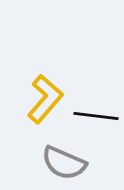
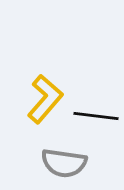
gray semicircle: rotated 15 degrees counterclockwise
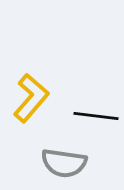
yellow L-shape: moved 14 px left, 1 px up
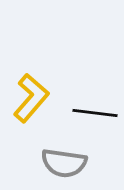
black line: moved 1 px left, 3 px up
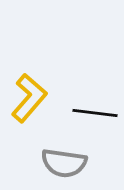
yellow L-shape: moved 2 px left
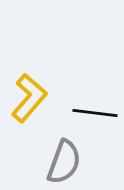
gray semicircle: moved 1 px up; rotated 78 degrees counterclockwise
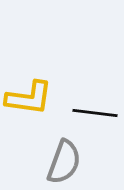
yellow L-shape: rotated 57 degrees clockwise
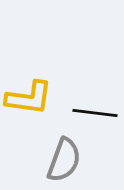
gray semicircle: moved 2 px up
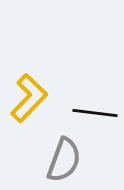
yellow L-shape: rotated 54 degrees counterclockwise
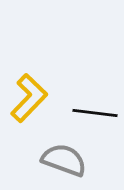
gray semicircle: rotated 90 degrees counterclockwise
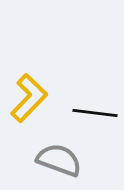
gray semicircle: moved 5 px left
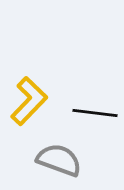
yellow L-shape: moved 3 px down
